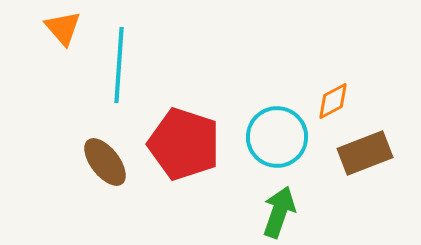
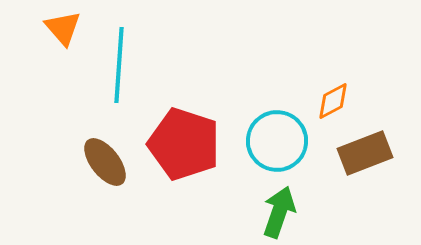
cyan circle: moved 4 px down
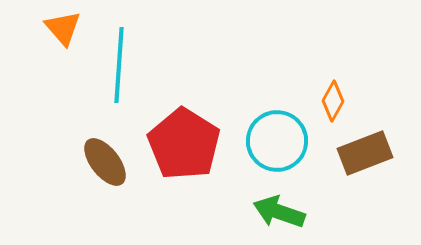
orange diamond: rotated 33 degrees counterclockwise
red pentagon: rotated 14 degrees clockwise
green arrow: rotated 90 degrees counterclockwise
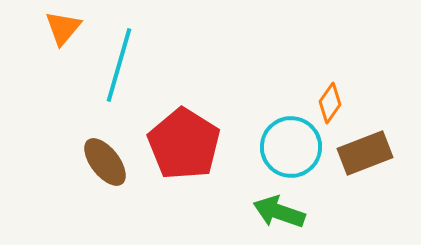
orange triangle: rotated 21 degrees clockwise
cyan line: rotated 12 degrees clockwise
orange diamond: moved 3 px left, 2 px down; rotated 6 degrees clockwise
cyan circle: moved 14 px right, 6 px down
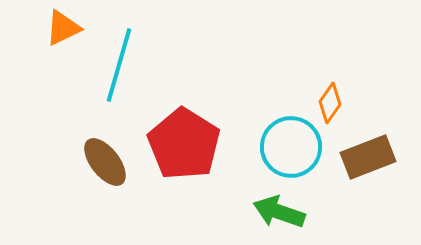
orange triangle: rotated 24 degrees clockwise
brown rectangle: moved 3 px right, 4 px down
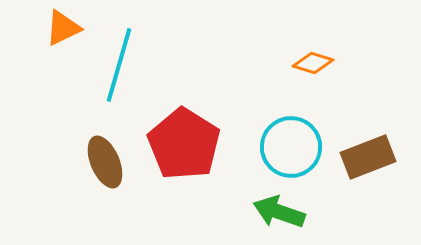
orange diamond: moved 17 px left, 40 px up; rotated 72 degrees clockwise
brown ellipse: rotated 15 degrees clockwise
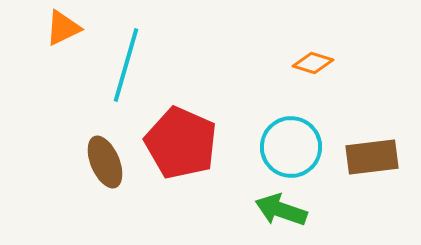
cyan line: moved 7 px right
red pentagon: moved 3 px left, 1 px up; rotated 8 degrees counterclockwise
brown rectangle: moved 4 px right; rotated 14 degrees clockwise
green arrow: moved 2 px right, 2 px up
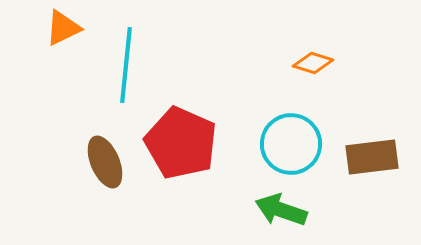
cyan line: rotated 10 degrees counterclockwise
cyan circle: moved 3 px up
